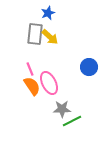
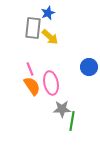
gray rectangle: moved 2 px left, 6 px up
pink ellipse: moved 2 px right; rotated 15 degrees clockwise
green line: rotated 54 degrees counterclockwise
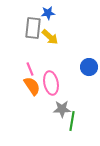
blue star: rotated 16 degrees clockwise
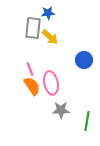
blue circle: moved 5 px left, 7 px up
gray star: moved 1 px left, 1 px down
green line: moved 15 px right
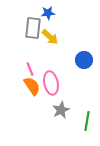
gray star: rotated 24 degrees counterclockwise
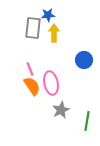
blue star: moved 2 px down
yellow arrow: moved 4 px right, 4 px up; rotated 132 degrees counterclockwise
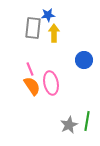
gray star: moved 8 px right, 15 px down
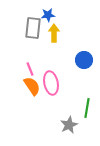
green line: moved 13 px up
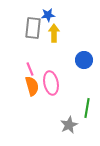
orange semicircle: rotated 18 degrees clockwise
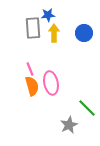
gray rectangle: rotated 10 degrees counterclockwise
blue circle: moved 27 px up
green line: rotated 54 degrees counterclockwise
